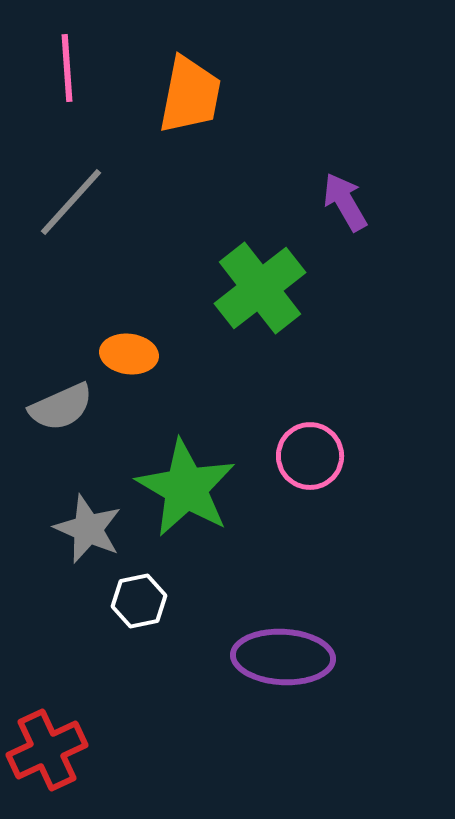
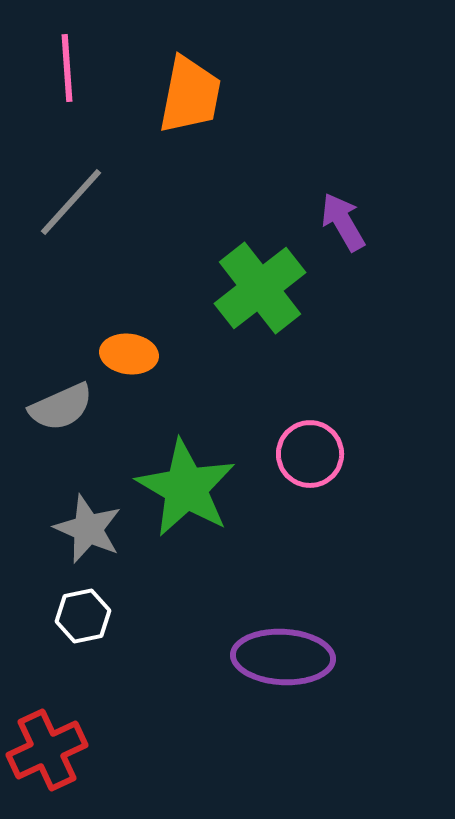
purple arrow: moved 2 px left, 20 px down
pink circle: moved 2 px up
white hexagon: moved 56 px left, 15 px down
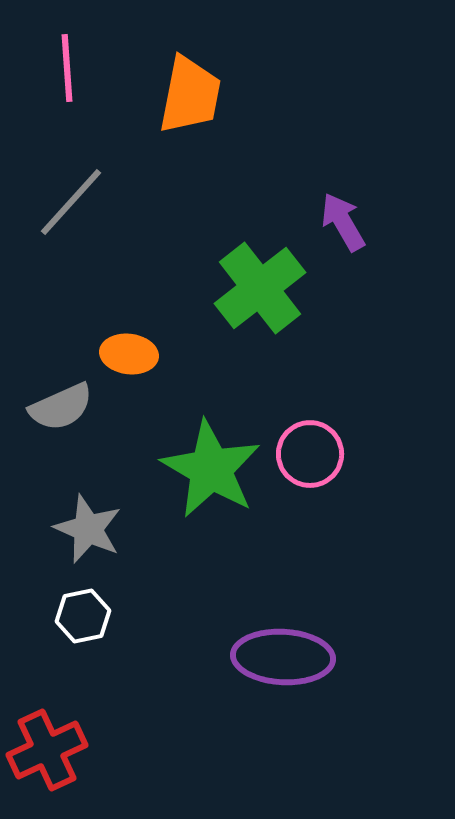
green star: moved 25 px right, 19 px up
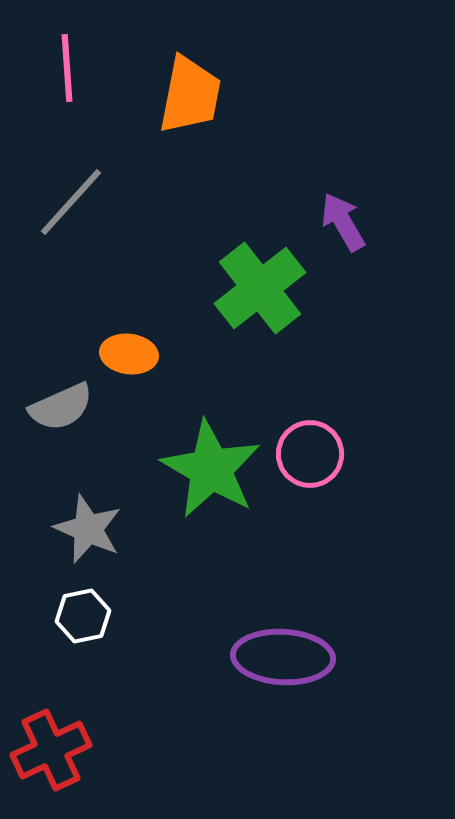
red cross: moved 4 px right
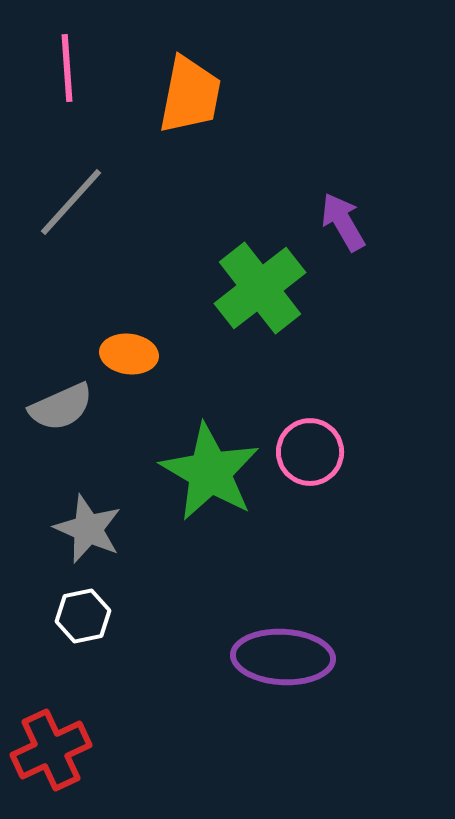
pink circle: moved 2 px up
green star: moved 1 px left, 3 px down
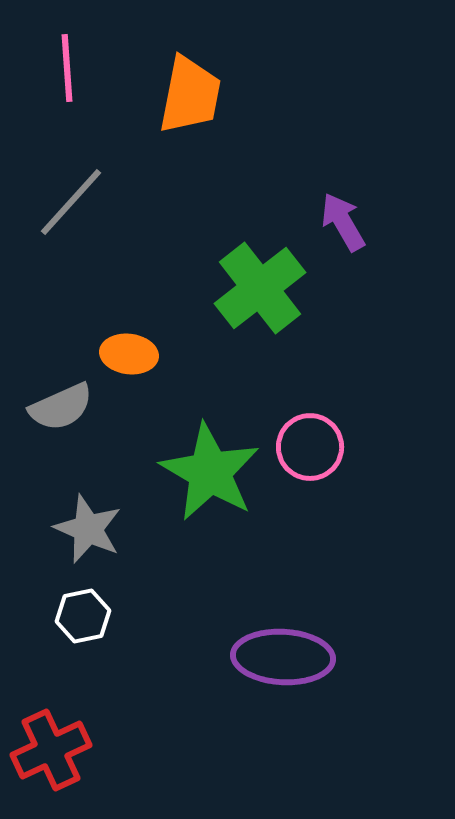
pink circle: moved 5 px up
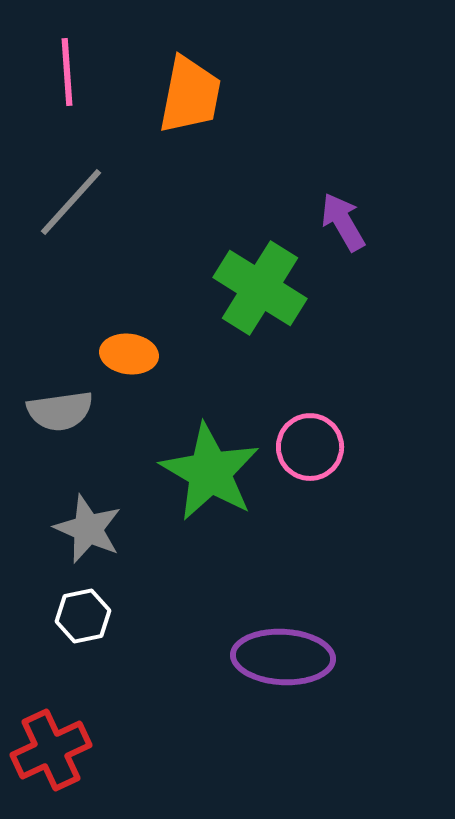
pink line: moved 4 px down
green cross: rotated 20 degrees counterclockwise
gray semicircle: moved 1 px left, 4 px down; rotated 16 degrees clockwise
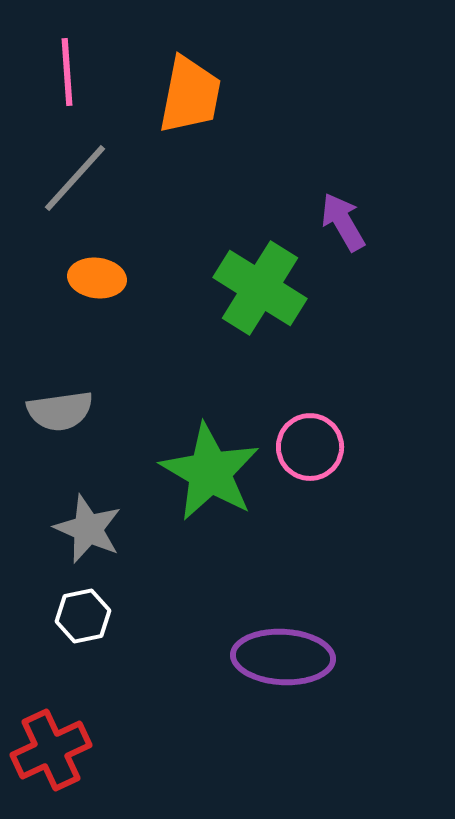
gray line: moved 4 px right, 24 px up
orange ellipse: moved 32 px left, 76 px up
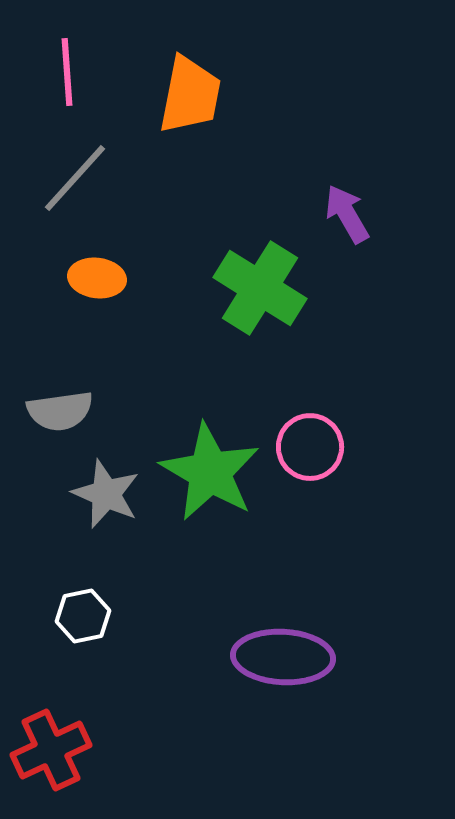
purple arrow: moved 4 px right, 8 px up
gray star: moved 18 px right, 35 px up
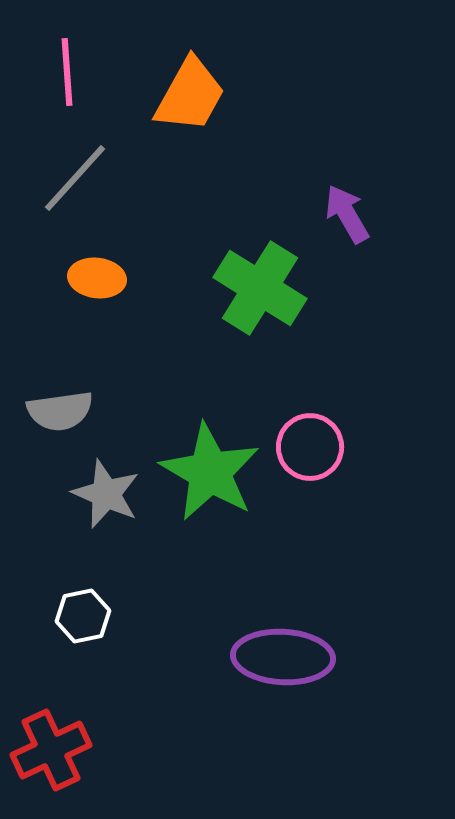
orange trapezoid: rotated 18 degrees clockwise
